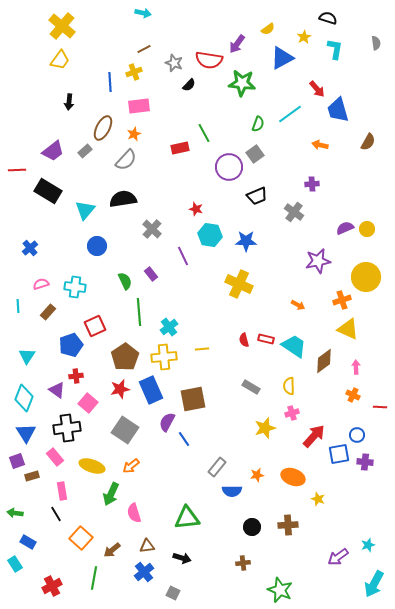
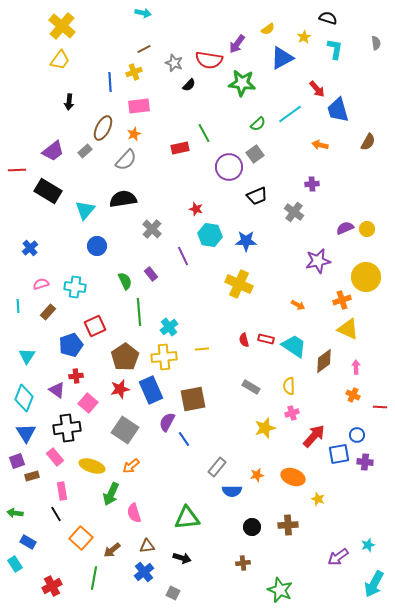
green semicircle at (258, 124): rotated 28 degrees clockwise
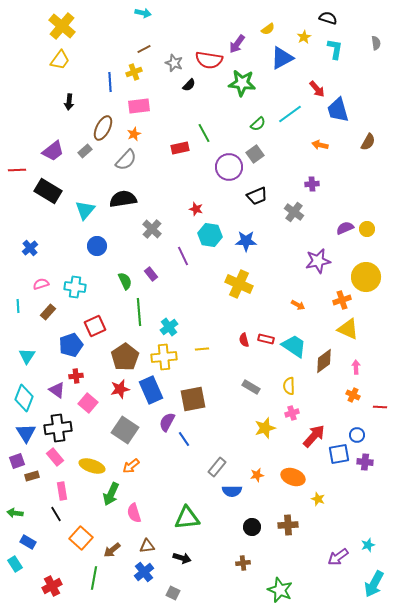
black cross at (67, 428): moved 9 px left
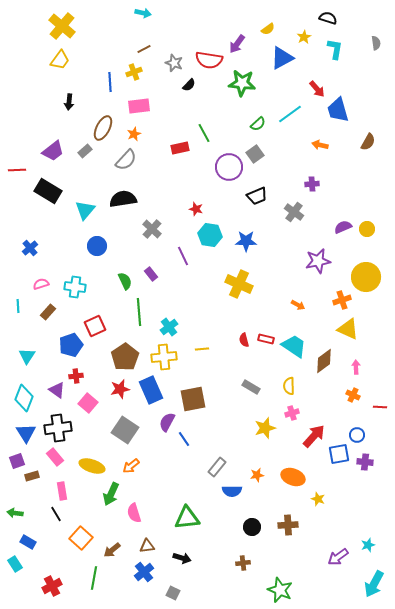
purple semicircle at (345, 228): moved 2 px left, 1 px up
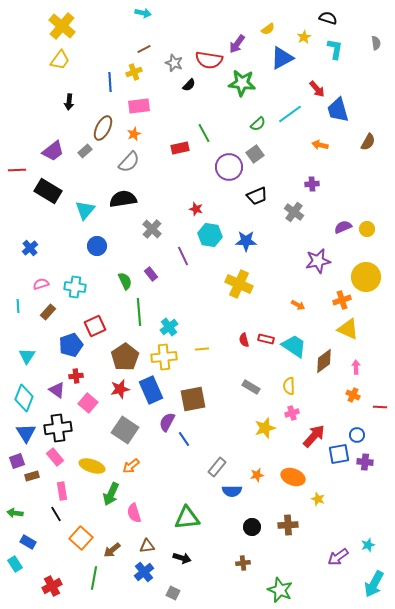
gray semicircle at (126, 160): moved 3 px right, 2 px down
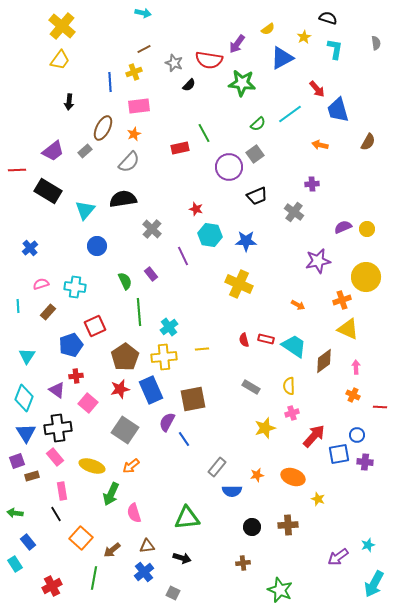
blue rectangle at (28, 542): rotated 21 degrees clockwise
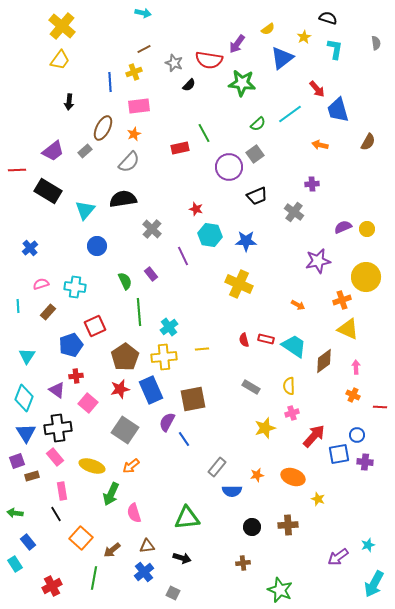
blue triangle at (282, 58): rotated 10 degrees counterclockwise
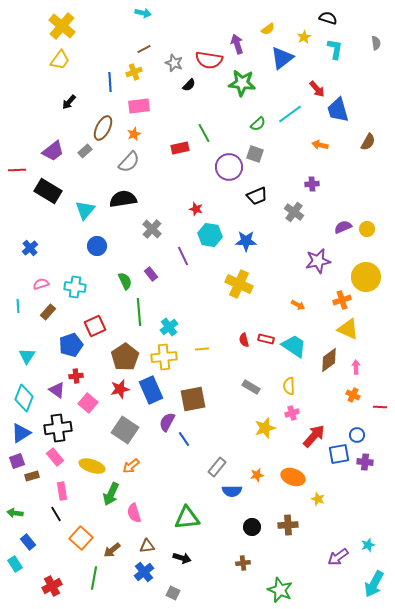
purple arrow at (237, 44): rotated 126 degrees clockwise
black arrow at (69, 102): rotated 35 degrees clockwise
gray square at (255, 154): rotated 36 degrees counterclockwise
brown diamond at (324, 361): moved 5 px right, 1 px up
blue triangle at (26, 433): moved 5 px left; rotated 30 degrees clockwise
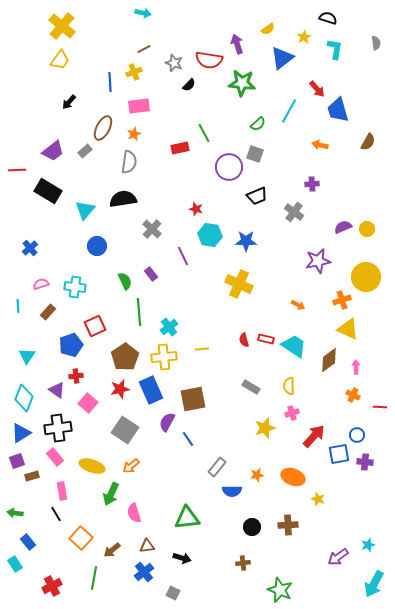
cyan line at (290, 114): moved 1 px left, 3 px up; rotated 25 degrees counterclockwise
gray semicircle at (129, 162): rotated 35 degrees counterclockwise
blue line at (184, 439): moved 4 px right
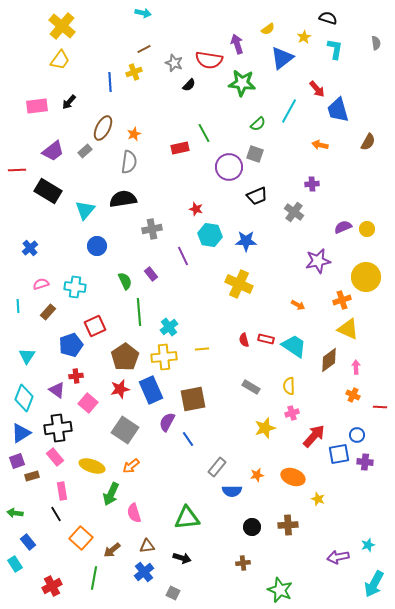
pink rectangle at (139, 106): moved 102 px left
gray cross at (152, 229): rotated 36 degrees clockwise
purple arrow at (338, 557): rotated 25 degrees clockwise
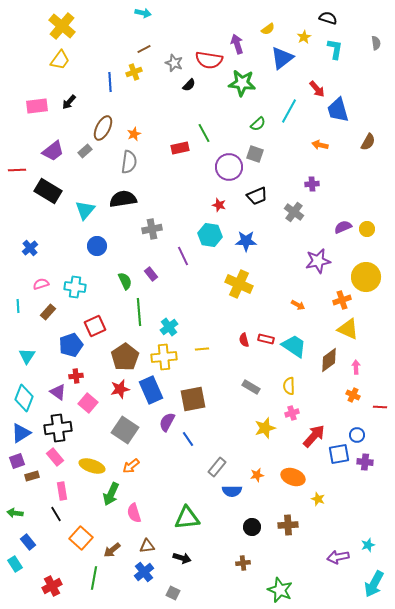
red star at (196, 209): moved 23 px right, 4 px up
purple triangle at (57, 390): moved 1 px right, 2 px down
